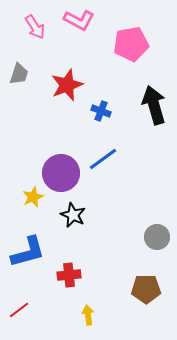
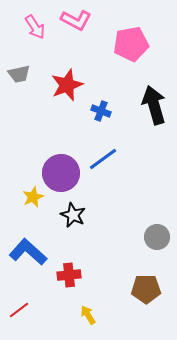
pink L-shape: moved 3 px left
gray trapezoid: rotated 60 degrees clockwise
blue L-shape: rotated 123 degrees counterclockwise
yellow arrow: rotated 24 degrees counterclockwise
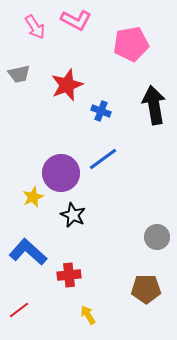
black arrow: rotated 6 degrees clockwise
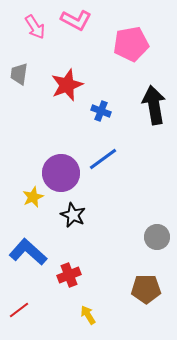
gray trapezoid: rotated 110 degrees clockwise
red cross: rotated 15 degrees counterclockwise
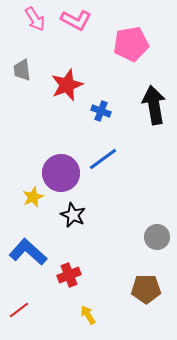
pink arrow: moved 8 px up
gray trapezoid: moved 3 px right, 4 px up; rotated 15 degrees counterclockwise
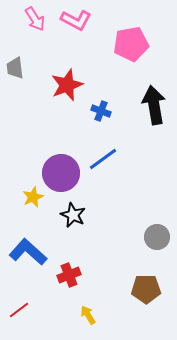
gray trapezoid: moved 7 px left, 2 px up
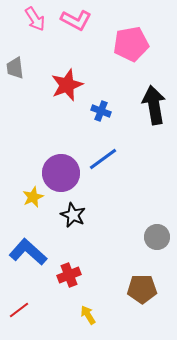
brown pentagon: moved 4 px left
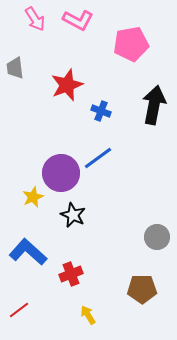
pink L-shape: moved 2 px right
black arrow: rotated 21 degrees clockwise
blue line: moved 5 px left, 1 px up
red cross: moved 2 px right, 1 px up
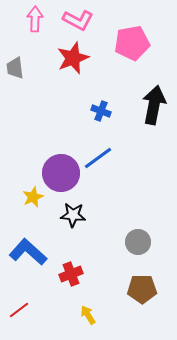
pink arrow: rotated 145 degrees counterclockwise
pink pentagon: moved 1 px right, 1 px up
red star: moved 6 px right, 27 px up
black star: rotated 20 degrees counterclockwise
gray circle: moved 19 px left, 5 px down
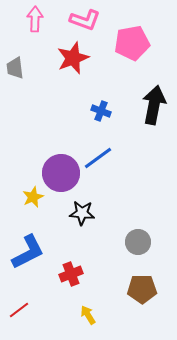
pink L-shape: moved 7 px right; rotated 8 degrees counterclockwise
black star: moved 9 px right, 2 px up
blue L-shape: rotated 111 degrees clockwise
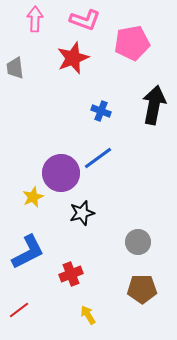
black star: rotated 20 degrees counterclockwise
